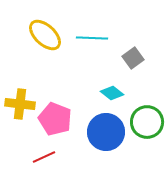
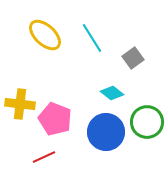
cyan line: rotated 56 degrees clockwise
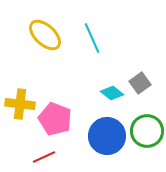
cyan line: rotated 8 degrees clockwise
gray square: moved 7 px right, 25 px down
green circle: moved 9 px down
blue circle: moved 1 px right, 4 px down
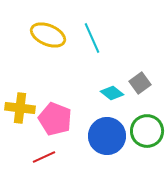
yellow ellipse: moved 3 px right; rotated 20 degrees counterclockwise
yellow cross: moved 4 px down
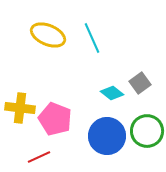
red line: moved 5 px left
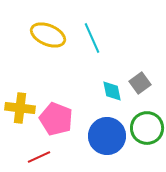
cyan diamond: moved 2 px up; rotated 40 degrees clockwise
pink pentagon: moved 1 px right
green circle: moved 3 px up
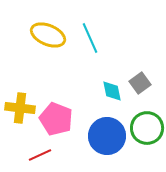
cyan line: moved 2 px left
red line: moved 1 px right, 2 px up
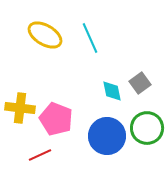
yellow ellipse: moved 3 px left; rotated 8 degrees clockwise
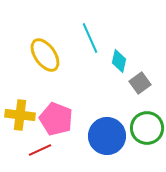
yellow ellipse: moved 20 px down; rotated 24 degrees clockwise
cyan diamond: moved 7 px right, 30 px up; rotated 25 degrees clockwise
yellow cross: moved 7 px down
red line: moved 5 px up
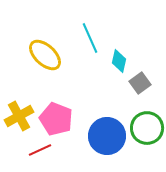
yellow ellipse: rotated 12 degrees counterclockwise
yellow cross: moved 1 px left, 1 px down; rotated 36 degrees counterclockwise
